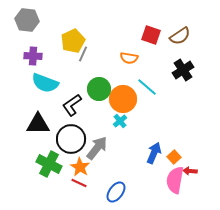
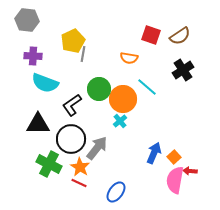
gray line: rotated 14 degrees counterclockwise
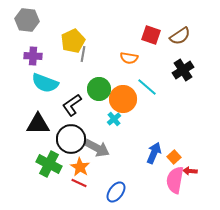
cyan cross: moved 6 px left, 2 px up
gray arrow: rotated 80 degrees clockwise
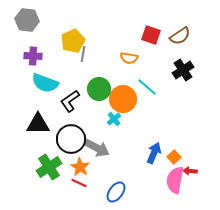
black L-shape: moved 2 px left, 4 px up
green cross: moved 3 px down; rotated 30 degrees clockwise
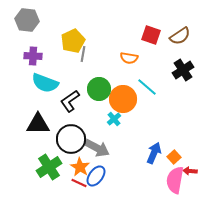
blue ellipse: moved 20 px left, 16 px up
